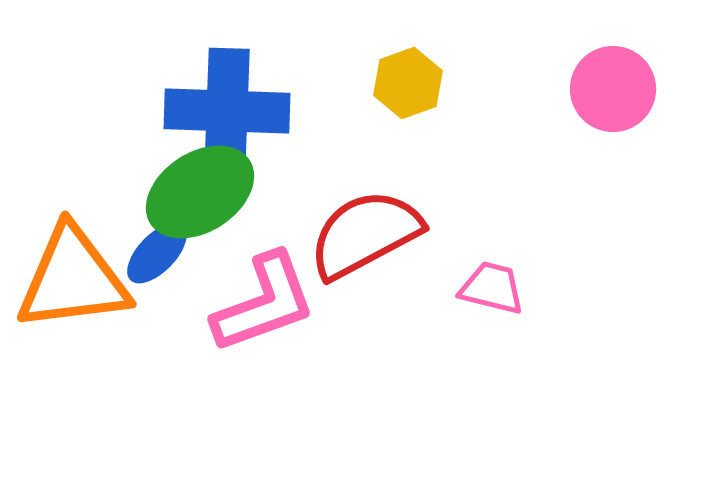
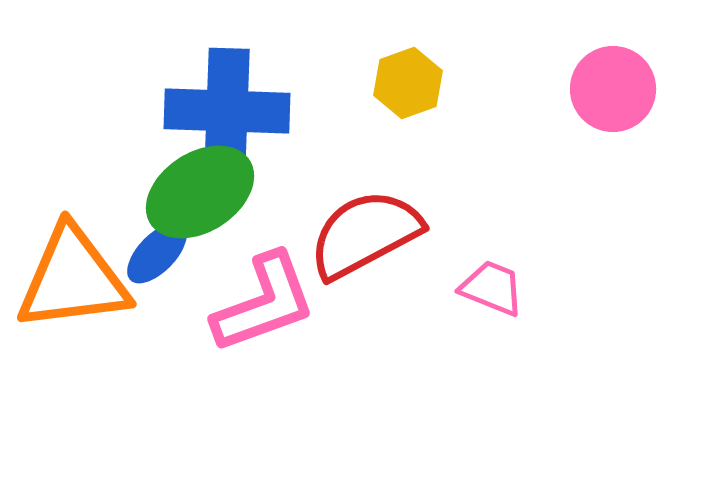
pink trapezoid: rotated 8 degrees clockwise
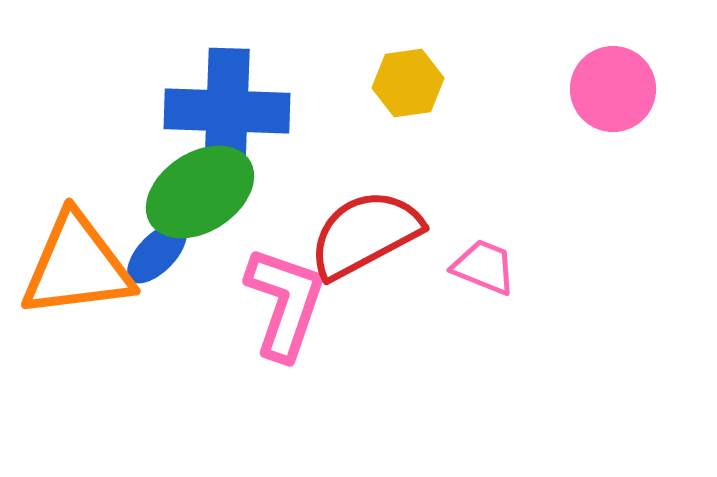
yellow hexagon: rotated 12 degrees clockwise
orange triangle: moved 4 px right, 13 px up
pink trapezoid: moved 8 px left, 21 px up
pink L-shape: moved 21 px right; rotated 51 degrees counterclockwise
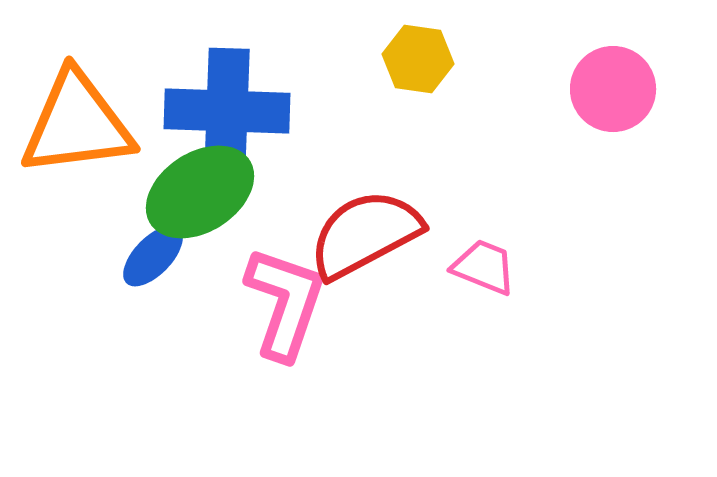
yellow hexagon: moved 10 px right, 24 px up; rotated 16 degrees clockwise
blue ellipse: moved 4 px left, 3 px down
orange triangle: moved 142 px up
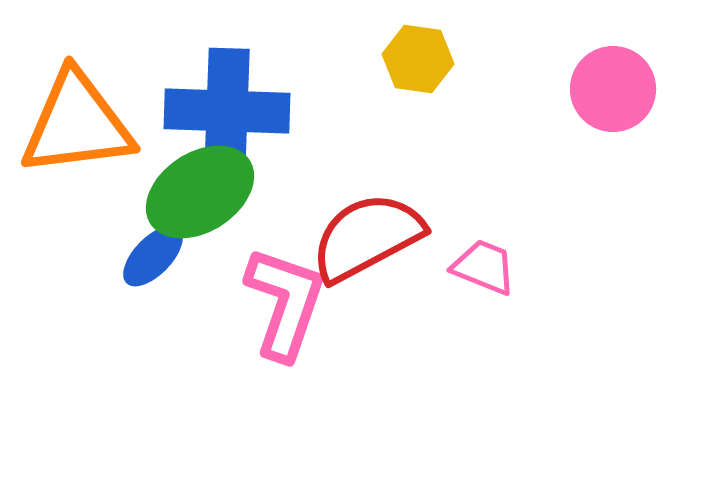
red semicircle: moved 2 px right, 3 px down
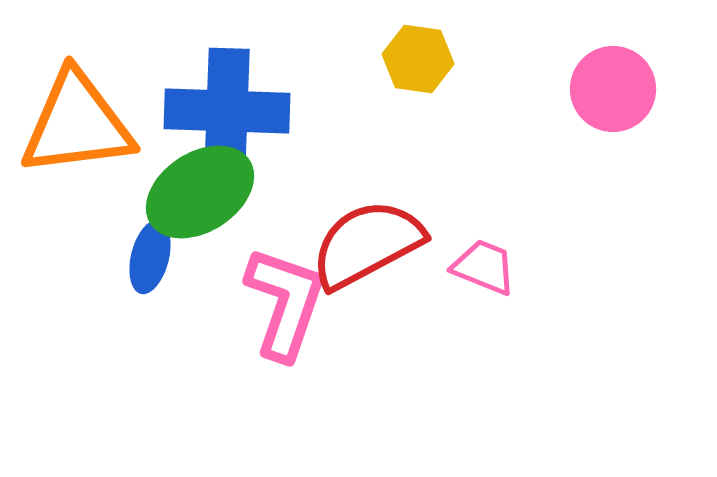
red semicircle: moved 7 px down
blue ellipse: moved 3 px left, 1 px down; rotated 30 degrees counterclockwise
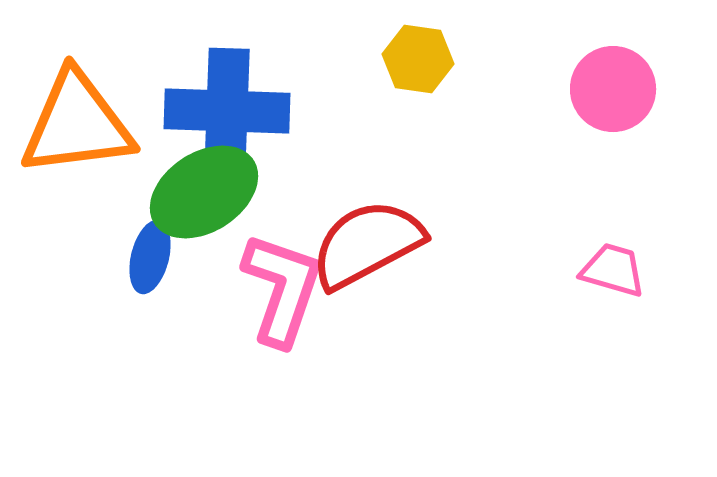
green ellipse: moved 4 px right
pink trapezoid: moved 129 px right, 3 px down; rotated 6 degrees counterclockwise
pink L-shape: moved 3 px left, 14 px up
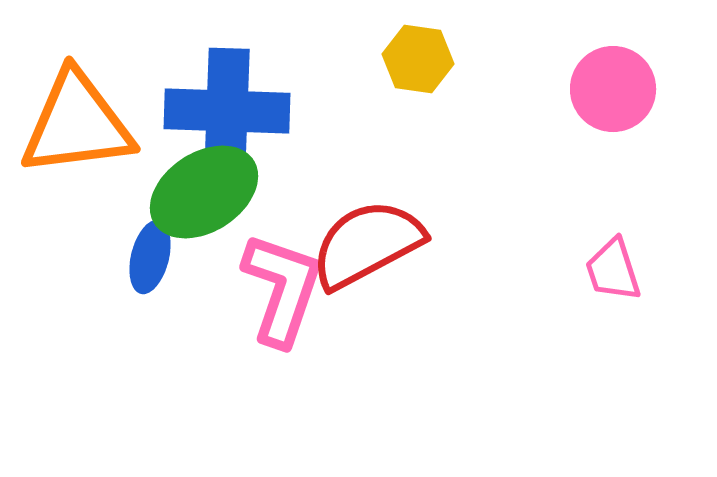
pink trapezoid: rotated 124 degrees counterclockwise
